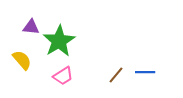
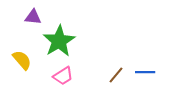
purple triangle: moved 2 px right, 10 px up
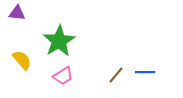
purple triangle: moved 16 px left, 4 px up
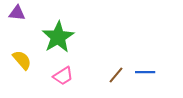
green star: moved 1 px left, 4 px up
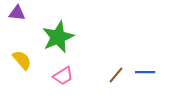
green star: rotated 8 degrees clockwise
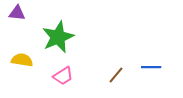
yellow semicircle: rotated 40 degrees counterclockwise
blue line: moved 6 px right, 5 px up
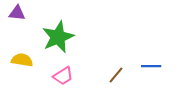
blue line: moved 1 px up
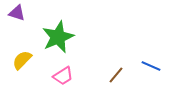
purple triangle: rotated 12 degrees clockwise
yellow semicircle: rotated 55 degrees counterclockwise
blue line: rotated 24 degrees clockwise
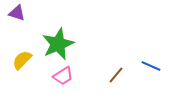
green star: moved 7 px down
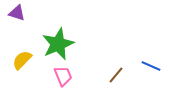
pink trapezoid: rotated 80 degrees counterclockwise
